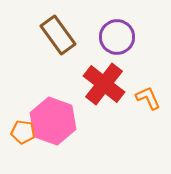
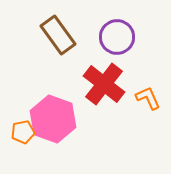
pink hexagon: moved 2 px up
orange pentagon: rotated 20 degrees counterclockwise
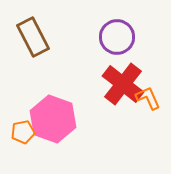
brown rectangle: moved 25 px left, 2 px down; rotated 9 degrees clockwise
red cross: moved 19 px right
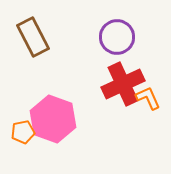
red cross: rotated 27 degrees clockwise
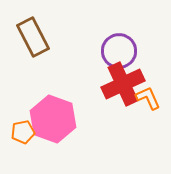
purple circle: moved 2 px right, 14 px down
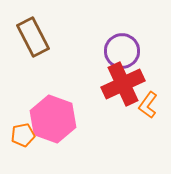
purple circle: moved 3 px right
orange L-shape: moved 7 px down; rotated 120 degrees counterclockwise
orange pentagon: moved 3 px down
